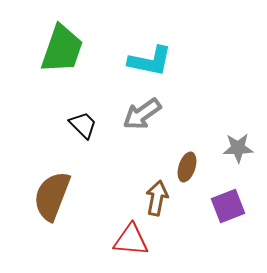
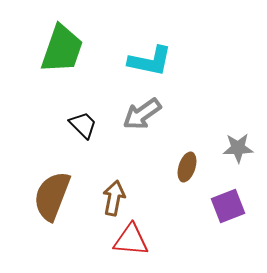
brown arrow: moved 43 px left
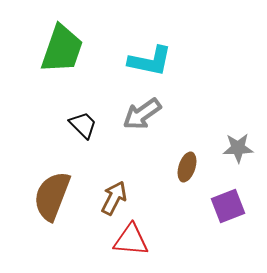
brown arrow: rotated 16 degrees clockwise
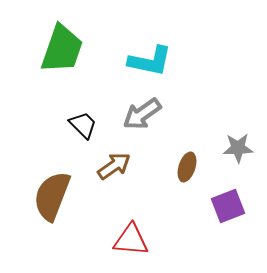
brown arrow: moved 32 px up; rotated 28 degrees clockwise
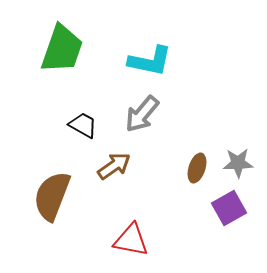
gray arrow: rotated 15 degrees counterclockwise
black trapezoid: rotated 16 degrees counterclockwise
gray star: moved 15 px down
brown ellipse: moved 10 px right, 1 px down
purple square: moved 1 px right, 2 px down; rotated 8 degrees counterclockwise
red triangle: rotated 6 degrees clockwise
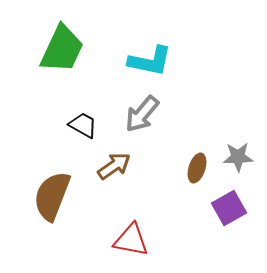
green trapezoid: rotated 6 degrees clockwise
gray star: moved 6 px up
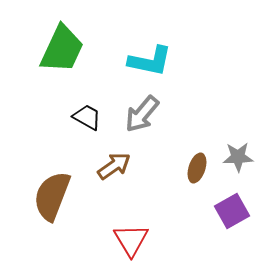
black trapezoid: moved 4 px right, 8 px up
purple square: moved 3 px right, 3 px down
red triangle: rotated 48 degrees clockwise
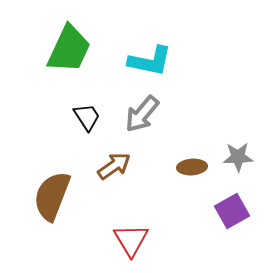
green trapezoid: moved 7 px right
black trapezoid: rotated 28 degrees clockwise
brown ellipse: moved 5 px left, 1 px up; rotated 68 degrees clockwise
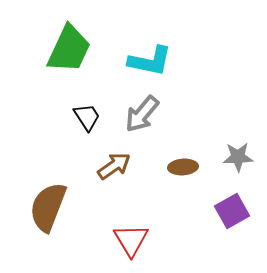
brown ellipse: moved 9 px left
brown semicircle: moved 4 px left, 11 px down
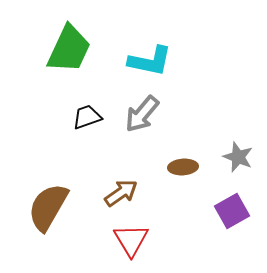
black trapezoid: rotated 76 degrees counterclockwise
gray star: rotated 24 degrees clockwise
brown arrow: moved 7 px right, 27 px down
brown semicircle: rotated 9 degrees clockwise
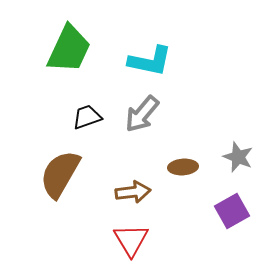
brown arrow: moved 12 px right, 1 px up; rotated 28 degrees clockwise
brown semicircle: moved 12 px right, 33 px up
